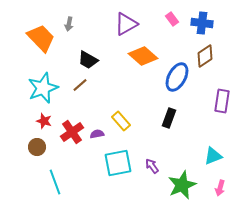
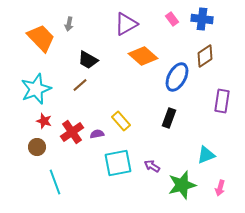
blue cross: moved 4 px up
cyan star: moved 7 px left, 1 px down
cyan triangle: moved 7 px left, 1 px up
purple arrow: rotated 21 degrees counterclockwise
green star: rotated 8 degrees clockwise
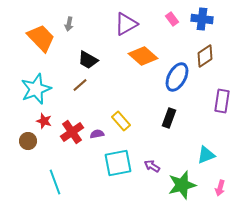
brown circle: moved 9 px left, 6 px up
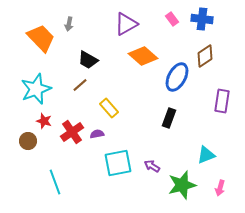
yellow rectangle: moved 12 px left, 13 px up
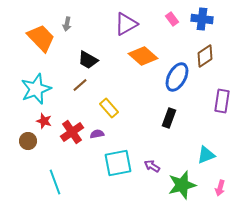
gray arrow: moved 2 px left
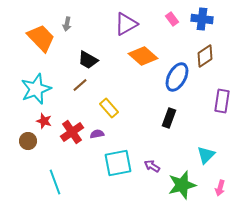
cyan triangle: rotated 24 degrees counterclockwise
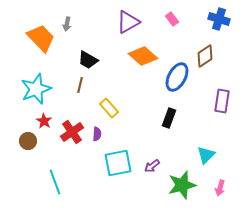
blue cross: moved 17 px right; rotated 10 degrees clockwise
purple triangle: moved 2 px right, 2 px up
brown line: rotated 35 degrees counterclockwise
red star: rotated 14 degrees clockwise
purple semicircle: rotated 104 degrees clockwise
purple arrow: rotated 70 degrees counterclockwise
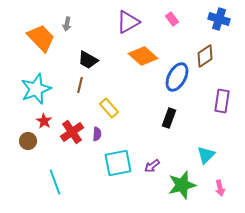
pink arrow: rotated 28 degrees counterclockwise
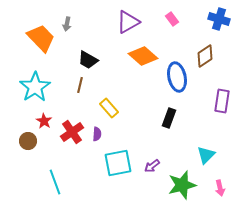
blue ellipse: rotated 40 degrees counterclockwise
cyan star: moved 1 px left, 2 px up; rotated 12 degrees counterclockwise
